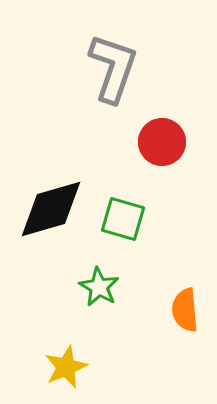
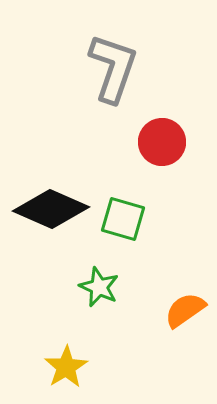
black diamond: rotated 40 degrees clockwise
green star: rotated 6 degrees counterclockwise
orange semicircle: rotated 60 degrees clockwise
yellow star: rotated 9 degrees counterclockwise
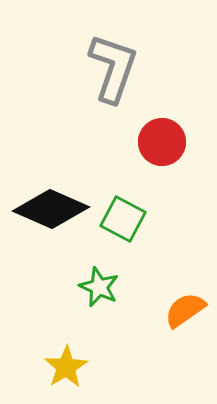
green square: rotated 12 degrees clockwise
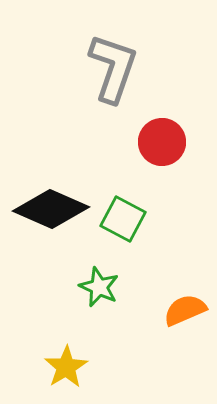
orange semicircle: rotated 12 degrees clockwise
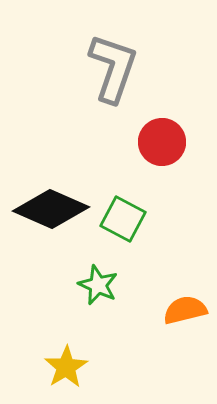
green star: moved 1 px left, 2 px up
orange semicircle: rotated 9 degrees clockwise
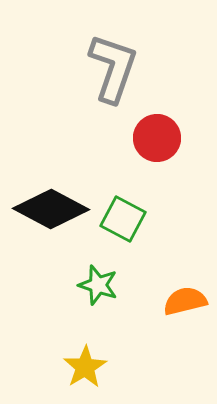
red circle: moved 5 px left, 4 px up
black diamond: rotated 4 degrees clockwise
green star: rotated 6 degrees counterclockwise
orange semicircle: moved 9 px up
yellow star: moved 19 px right
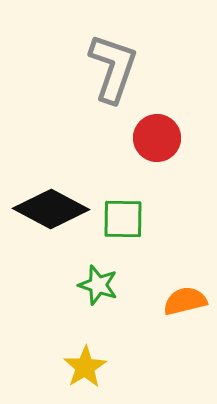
green square: rotated 27 degrees counterclockwise
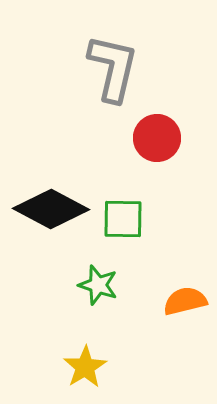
gray L-shape: rotated 6 degrees counterclockwise
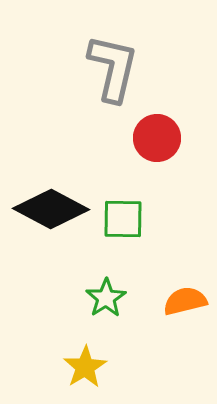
green star: moved 8 px right, 13 px down; rotated 21 degrees clockwise
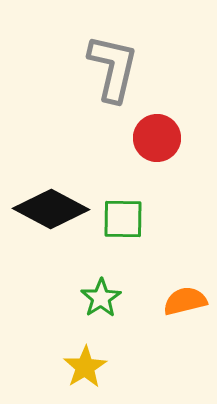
green star: moved 5 px left
